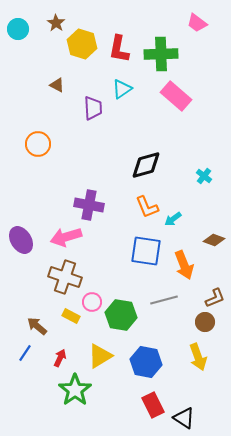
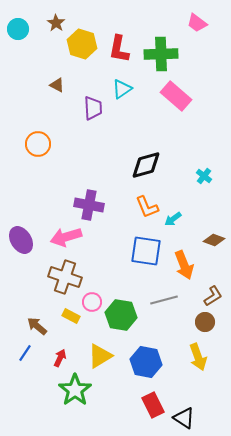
brown L-shape: moved 2 px left, 2 px up; rotated 10 degrees counterclockwise
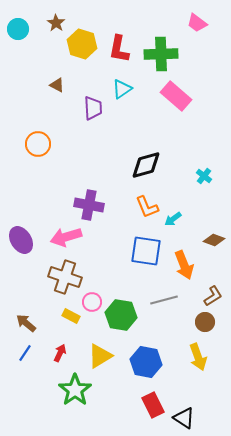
brown arrow: moved 11 px left, 3 px up
red arrow: moved 5 px up
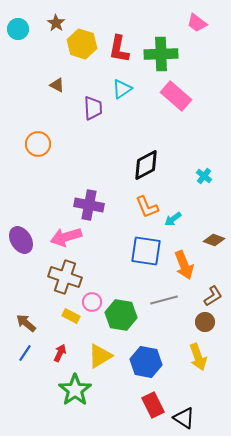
black diamond: rotated 12 degrees counterclockwise
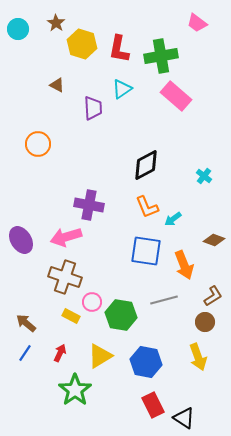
green cross: moved 2 px down; rotated 8 degrees counterclockwise
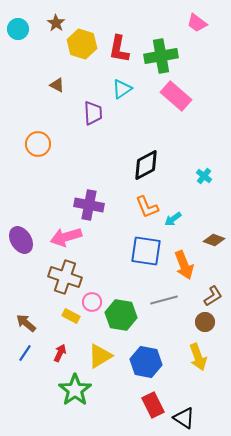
purple trapezoid: moved 5 px down
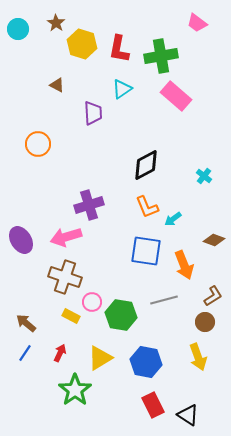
purple cross: rotated 28 degrees counterclockwise
yellow triangle: moved 2 px down
black triangle: moved 4 px right, 3 px up
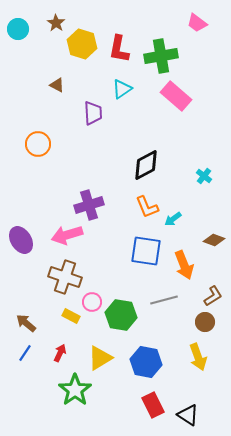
pink arrow: moved 1 px right, 2 px up
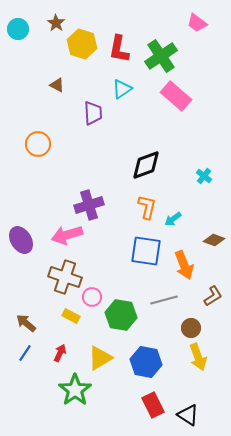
green cross: rotated 24 degrees counterclockwise
black diamond: rotated 8 degrees clockwise
orange L-shape: rotated 145 degrees counterclockwise
pink circle: moved 5 px up
brown circle: moved 14 px left, 6 px down
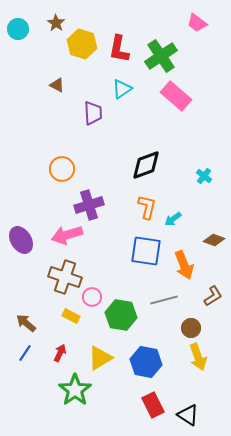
orange circle: moved 24 px right, 25 px down
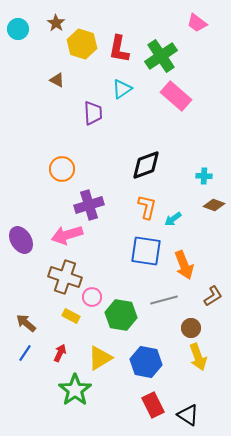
brown triangle: moved 5 px up
cyan cross: rotated 35 degrees counterclockwise
brown diamond: moved 35 px up
